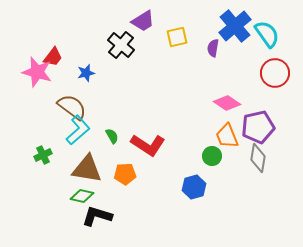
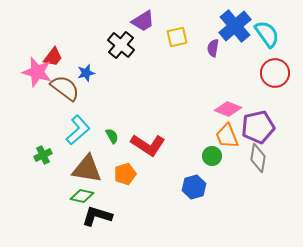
pink diamond: moved 1 px right, 6 px down; rotated 12 degrees counterclockwise
brown semicircle: moved 7 px left, 19 px up
orange pentagon: rotated 15 degrees counterclockwise
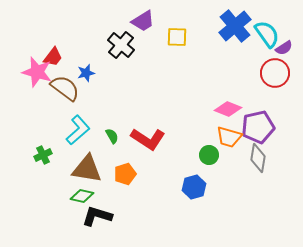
yellow square: rotated 15 degrees clockwise
purple semicircle: moved 71 px right; rotated 132 degrees counterclockwise
orange trapezoid: moved 2 px right, 1 px down; rotated 52 degrees counterclockwise
red L-shape: moved 6 px up
green circle: moved 3 px left, 1 px up
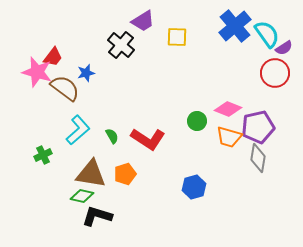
green circle: moved 12 px left, 34 px up
brown triangle: moved 4 px right, 5 px down
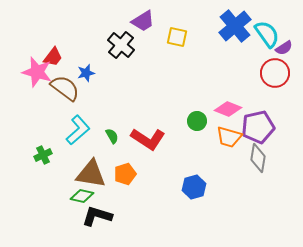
yellow square: rotated 10 degrees clockwise
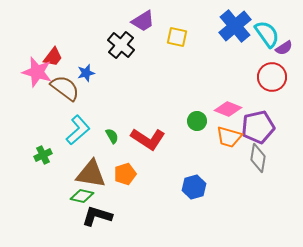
red circle: moved 3 px left, 4 px down
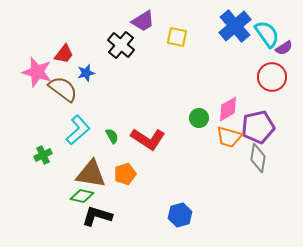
red trapezoid: moved 11 px right, 3 px up
brown semicircle: moved 2 px left, 1 px down
pink diamond: rotated 52 degrees counterclockwise
green circle: moved 2 px right, 3 px up
blue hexagon: moved 14 px left, 28 px down
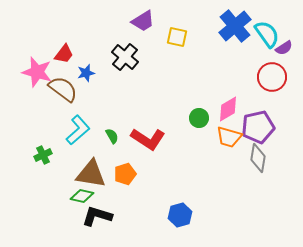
black cross: moved 4 px right, 12 px down
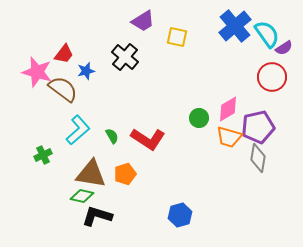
blue star: moved 2 px up
